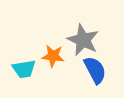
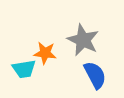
orange star: moved 8 px left, 3 px up
blue semicircle: moved 5 px down
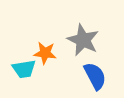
blue semicircle: moved 1 px down
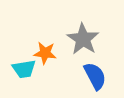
gray star: moved 1 px up; rotated 8 degrees clockwise
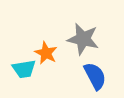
gray star: rotated 20 degrees counterclockwise
orange star: moved 1 px right; rotated 20 degrees clockwise
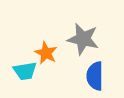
cyan trapezoid: moved 1 px right, 2 px down
blue semicircle: rotated 152 degrees counterclockwise
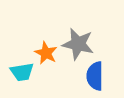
gray star: moved 5 px left, 5 px down
cyan trapezoid: moved 3 px left, 1 px down
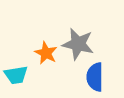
cyan trapezoid: moved 6 px left, 3 px down
blue semicircle: moved 1 px down
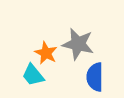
cyan trapezoid: moved 17 px right; rotated 60 degrees clockwise
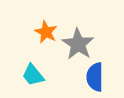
gray star: rotated 20 degrees clockwise
orange star: moved 21 px up
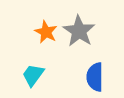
gray star: moved 1 px right, 13 px up
cyan trapezoid: rotated 75 degrees clockwise
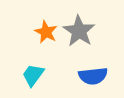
blue semicircle: moved 2 px left, 1 px up; rotated 96 degrees counterclockwise
